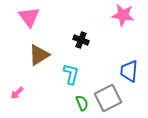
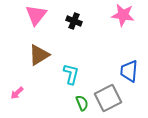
pink triangle: moved 7 px right, 2 px up; rotated 15 degrees clockwise
black cross: moved 7 px left, 19 px up
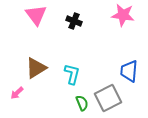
pink triangle: rotated 15 degrees counterclockwise
brown triangle: moved 3 px left, 13 px down
cyan L-shape: moved 1 px right
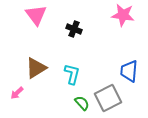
black cross: moved 8 px down
green semicircle: rotated 21 degrees counterclockwise
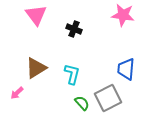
blue trapezoid: moved 3 px left, 2 px up
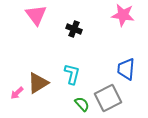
brown triangle: moved 2 px right, 15 px down
green semicircle: moved 1 px down
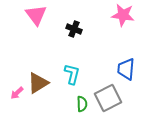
green semicircle: rotated 42 degrees clockwise
